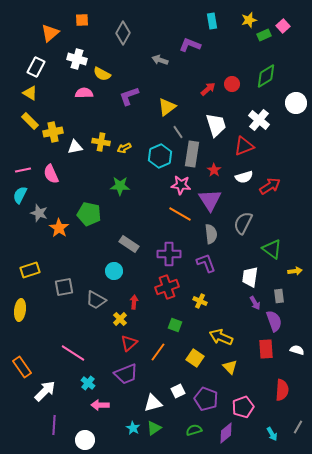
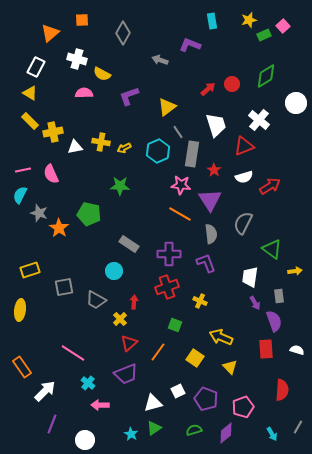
cyan hexagon at (160, 156): moved 2 px left, 5 px up
purple line at (54, 425): moved 2 px left, 1 px up; rotated 18 degrees clockwise
cyan star at (133, 428): moved 2 px left, 6 px down
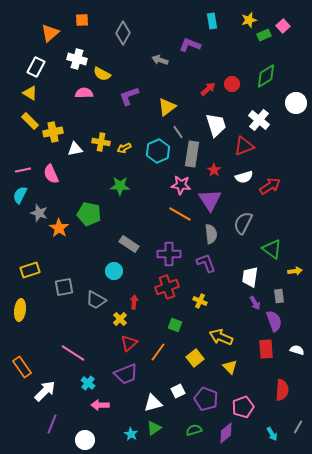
white triangle at (75, 147): moved 2 px down
yellow square at (195, 358): rotated 18 degrees clockwise
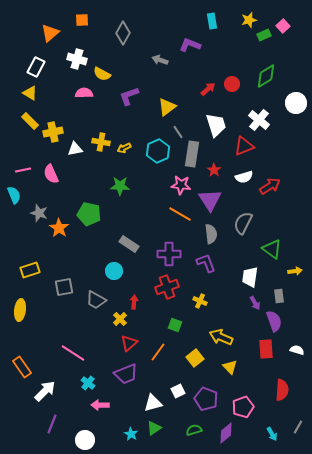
cyan semicircle at (20, 195): moved 6 px left; rotated 132 degrees clockwise
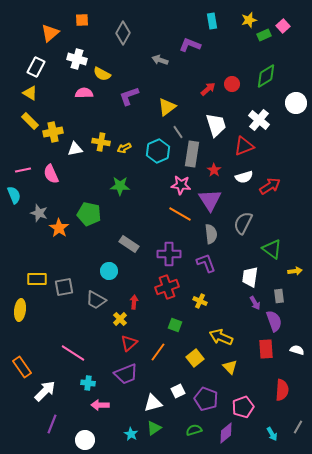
yellow rectangle at (30, 270): moved 7 px right, 9 px down; rotated 18 degrees clockwise
cyan circle at (114, 271): moved 5 px left
cyan cross at (88, 383): rotated 32 degrees counterclockwise
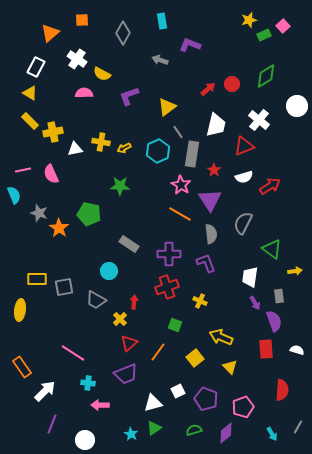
cyan rectangle at (212, 21): moved 50 px left
white cross at (77, 59): rotated 18 degrees clockwise
white circle at (296, 103): moved 1 px right, 3 px down
white trapezoid at (216, 125): rotated 30 degrees clockwise
pink star at (181, 185): rotated 24 degrees clockwise
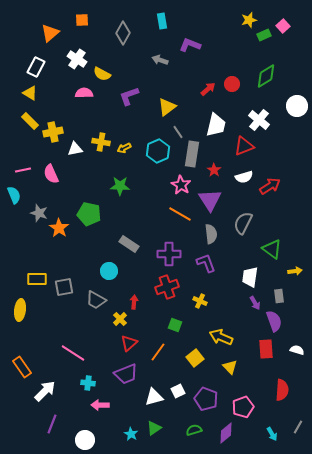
white triangle at (153, 403): moved 1 px right, 6 px up
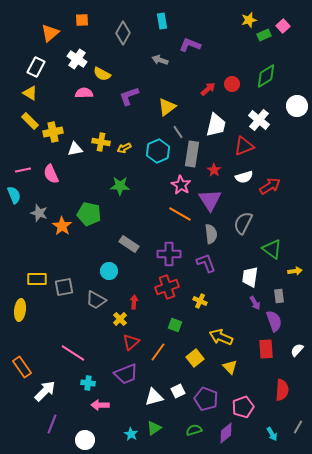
orange star at (59, 228): moved 3 px right, 2 px up
red triangle at (129, 343): moved 2 px right, 1 px up
white semicircle at (297, 350): rotated 64 degrees counterclockwise
